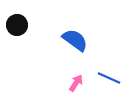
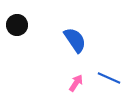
blue semicircle: rotated 20 degrees clockwise
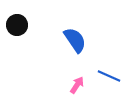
blue line: moved 2 px up
pink arrow: moved 1 px right, 2 px down
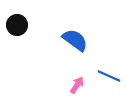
blue semicircle: rotated 20 degrees counterclockwise
